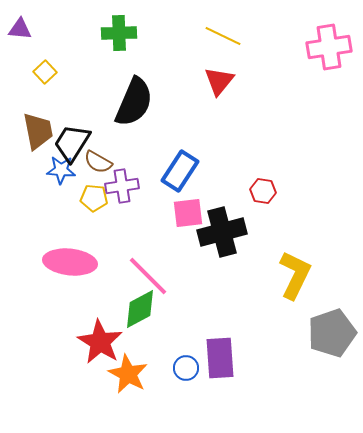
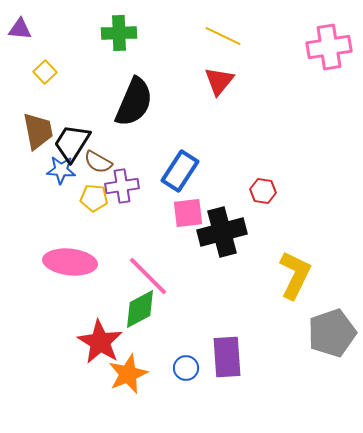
purple rectangle: moved 7 px right, 1 px up
orange star: rotated 21 degrees clockwise
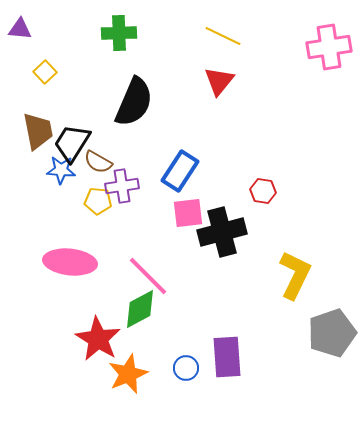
yellow pentagon: moved 4 px right, 3 px down
red star: moved 2 px left, 3 px up
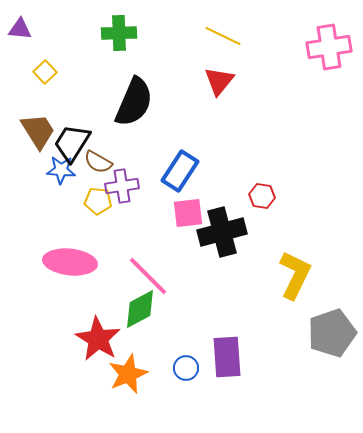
brown trapezoid: rotated 21 degrees counterclockwise
red hexagon: moved 1 px left, 5 px down
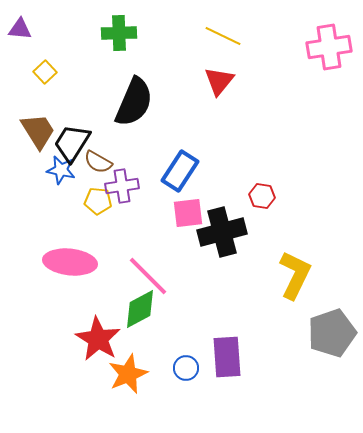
blue star: rotated 8 degrees clockwise
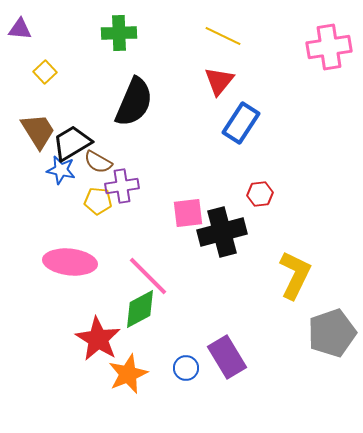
black trapezoid: rotated 27 degrees clockwise
blue rectangle: moved 61 px right, 48 px up
red hexagon: moved 2 px left, 2 px up; rotated 15 degrees counterclockwise
purple rectangle: rotated 27 degrees counterclockwise
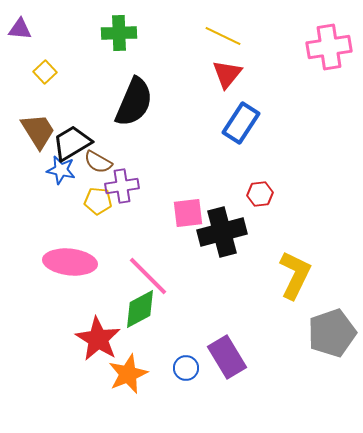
red triangle: moved 8 px right, 7 px up
